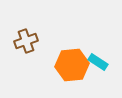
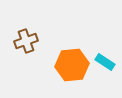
cyan rectangle: moved 7 px right
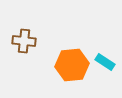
brown cross: moved 2 px left; rotated 25 degrees clockwise
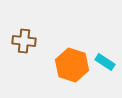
orange hexagon: rotated 24 degrees clockwise
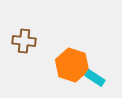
cyan rectangle: moved 10 px left, 16 px down
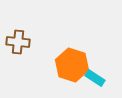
brown cross: moved 6 px left, 1 px down
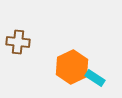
orange hexagon: moved 2 px down; rotated 16 degrees clockwise
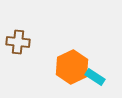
cyan rectangle: moved 1 px up
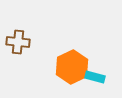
cyan rectangle: rotated 18 degrees counterclockwise
